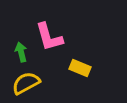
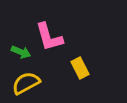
green arrow: rotated 126 degrees clockwise
yellow rectangle: rotated 40 degrees clockwise
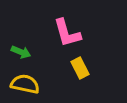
pink L-shape: moved 18 px right, 4 px up
yellow semicircle: moved 1 px left, 1 px down; rotated 40 degrees clockwise
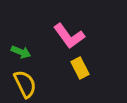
pink L-shape: moved 2 px right, 3 px down; rotated 20 degrees counterclockwise
yellow semicircle: rotated 52 degrees clockwise
